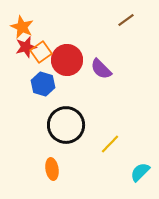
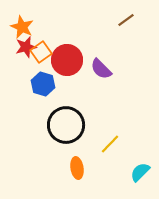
orange ellipse: moved 25 px right, 1 px up
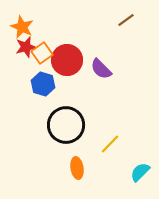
orange square: moved 1 px right, 1 px down
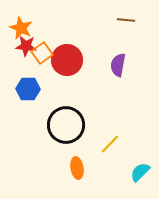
brown line: rotated 42 degrees clockwise
orange star: moved 1 px left, 1 px down
red star: moved 1 px up; rotated 20 degrees clockwise
purple semicircle: moved 17 px right, 4 px up; rotated 55 degrees clockwise
blue hexagon: moved 15 px left, 5 px down; rotated 15 degrees counterclockwise
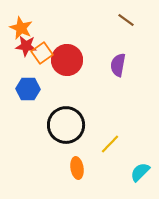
brown line: rotated 30 degrees clockwise
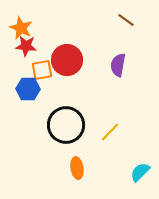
orange square: moved 17 px down; rotated 25 degrees clockwise
yellow line: moved 12 px up
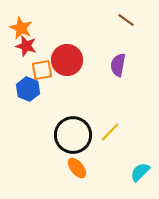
red star: rotated 10 degrees clockwise
blue hexagon: rotated 20 degrees clockwise
black circle: moved 7 px right, 10 px down
orange ellipse: rotated 30 degrees counterclockwise
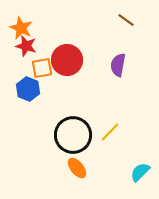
orange square: moved 2 px up
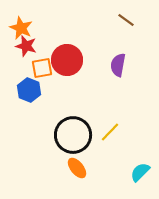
blue hexagon: moved 1 px right, 1 px down
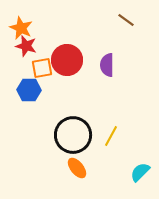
purple semicircle: moved 11 px left; rotated 10 degrees counterclockwise
blue hexagon: rotated 20 degrees counterclockwise
yellow line: moved 1 px right, 4 px down; rotated 15 degrees counterclockwise
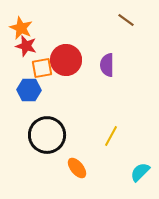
red circle: moved 1 px left
black circle: moved 26 px left
